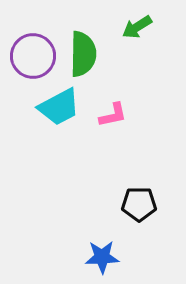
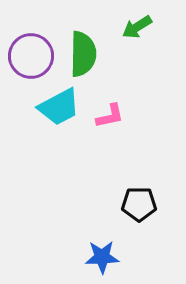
purple circle: moved 2 px left
pink L-shape: moved 3 px left, 1 px down
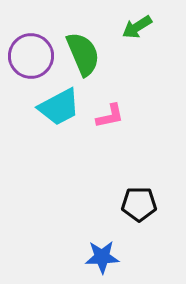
green semicircle: rotated 24 degrees counterclockwise
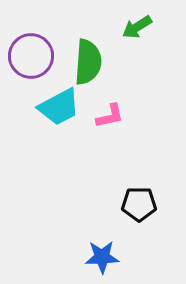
green semicircle: moved 5 px right, 8 px down; rotated 27 degrees clockwise
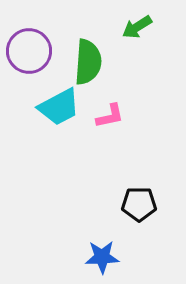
purple circle: moved 2 px left, 5 px up
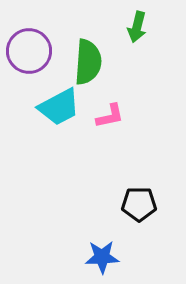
green arrow: rotated 44 degrees counterclockwise
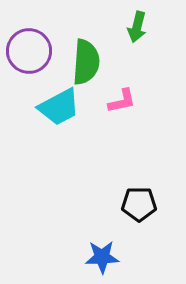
green semicircle: moved 2 px left
pink L-shape: moved 12 px right, 15 px up
